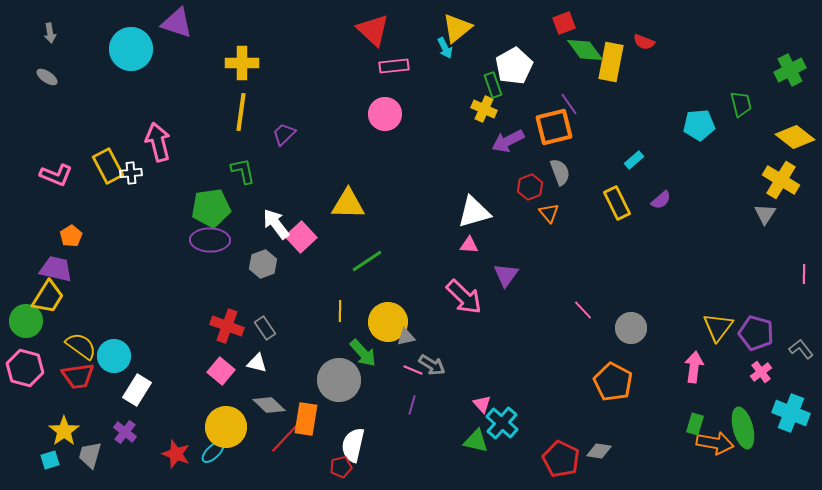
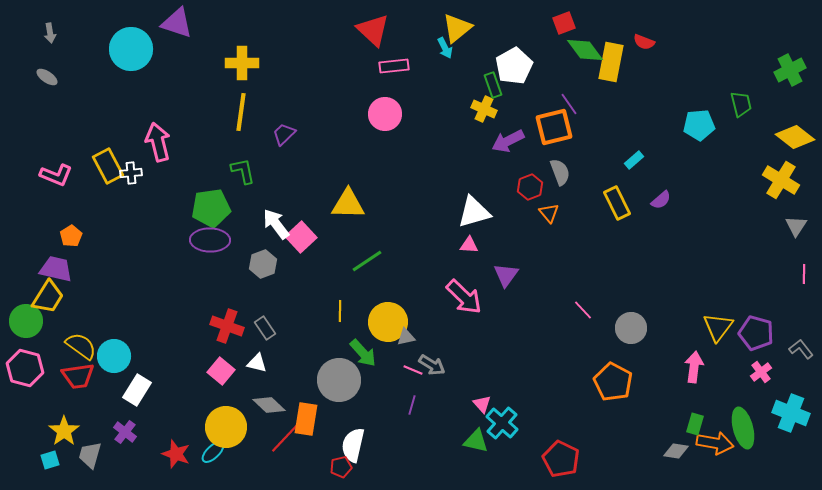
gray triangle at (765, 214): moved 31 px right, 12 px down
gray diamond at (599, 451): moved 77 px right
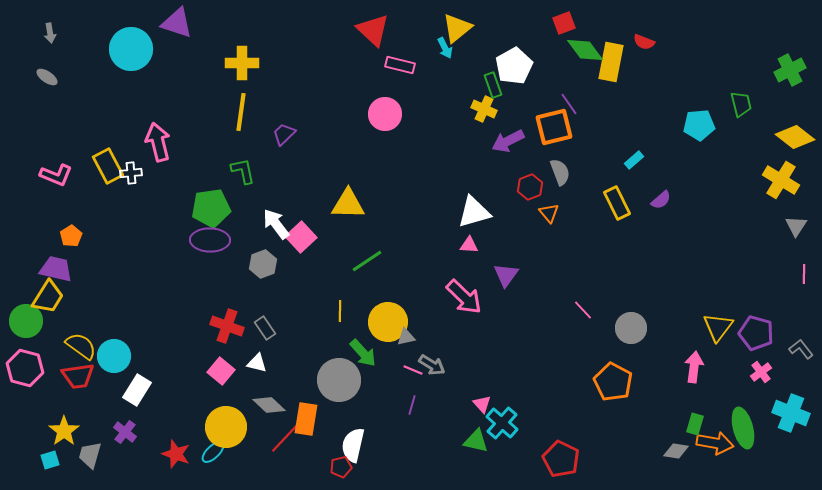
pink rectangle at (394, 66): moved 6 px right, 1 px up; rotated 20 degrees clockwise
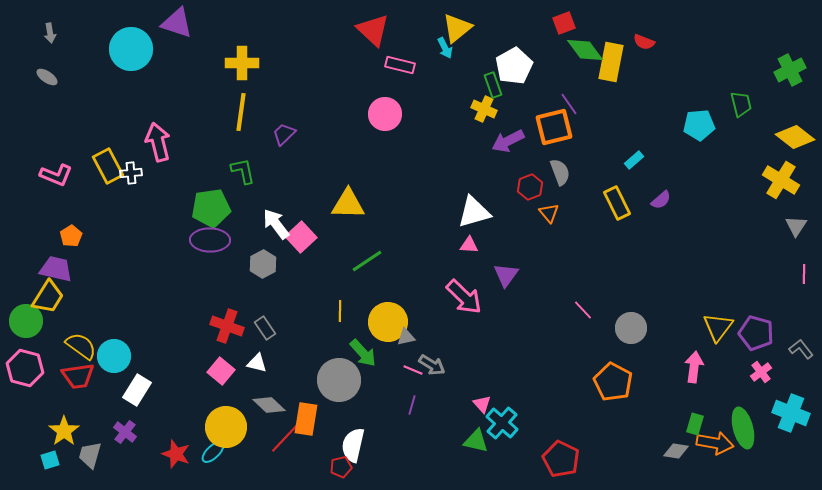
gray hexagon at (263, 264): rotated 8 degrees counterclockwise
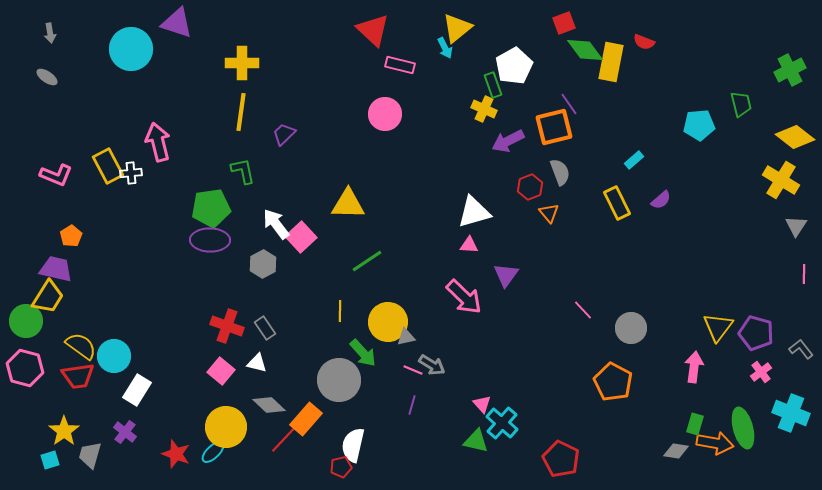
orange rectangle at (306, 419): rotated 32 degrees clockwise
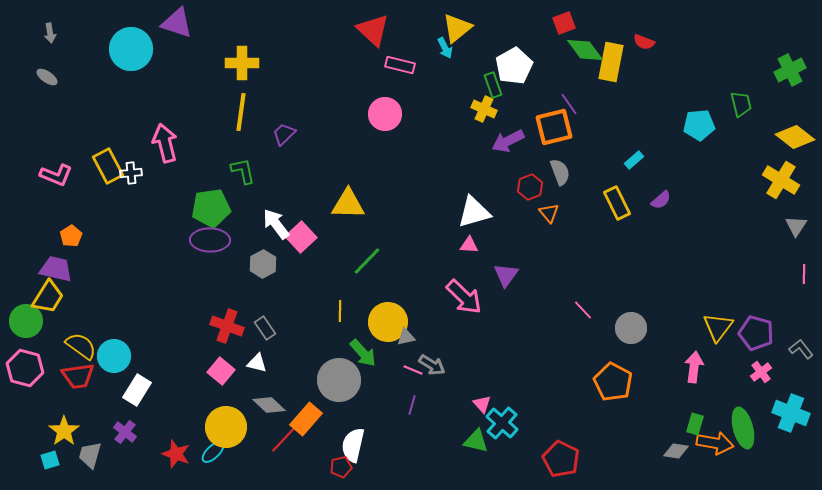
pink arrow at (158, 142): moved 7 px right, 1 px down
green line at (367, 261): rotated 12 degrees counterclockwise
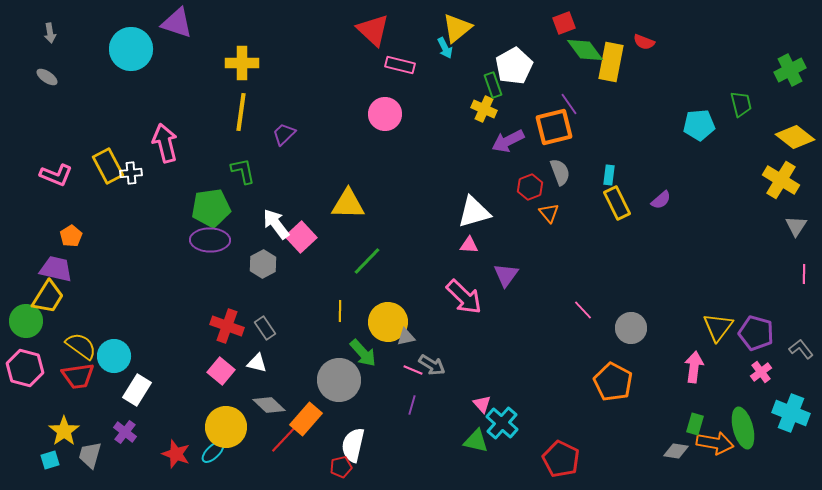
cyan rectangle at (634, 160): moved 25 px left, 15 px down; rotated 42 degrees counterclockwise
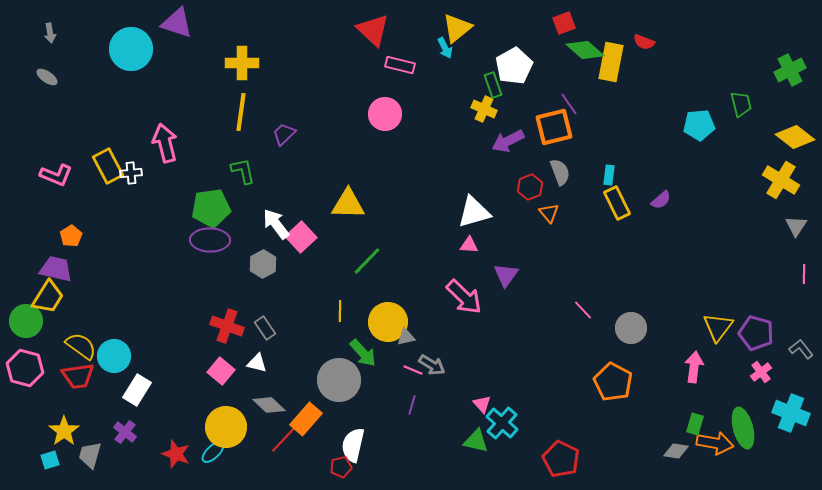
green diamond at (585, 50): rotated 12 degrees counterclockwise
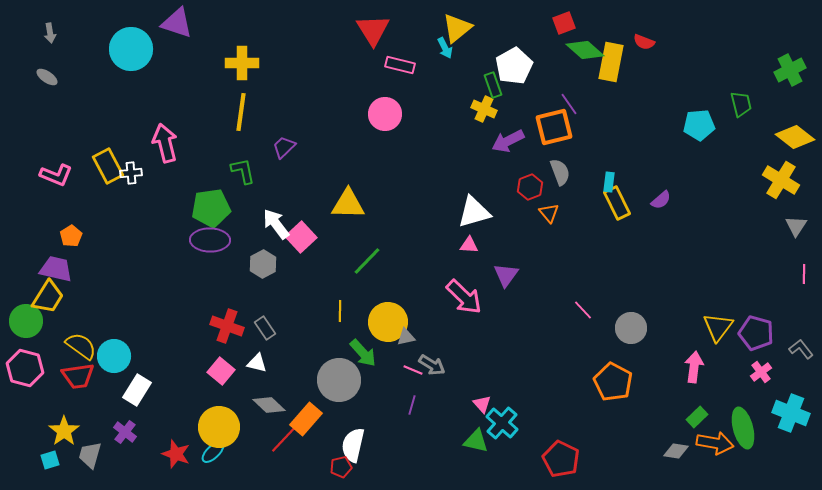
red triangle at (373, 30): rotated 15 degrees clockwise
purple trapezoid at (284, 134): moved 13 px down
cyan rectangle at (609, 175): moved 7 px down
green rectangle at (695, 424): moved 2 px right, 7 px up; rotated 30 degrees clockwise
yellow circle at (226, 427): moved 7 px left
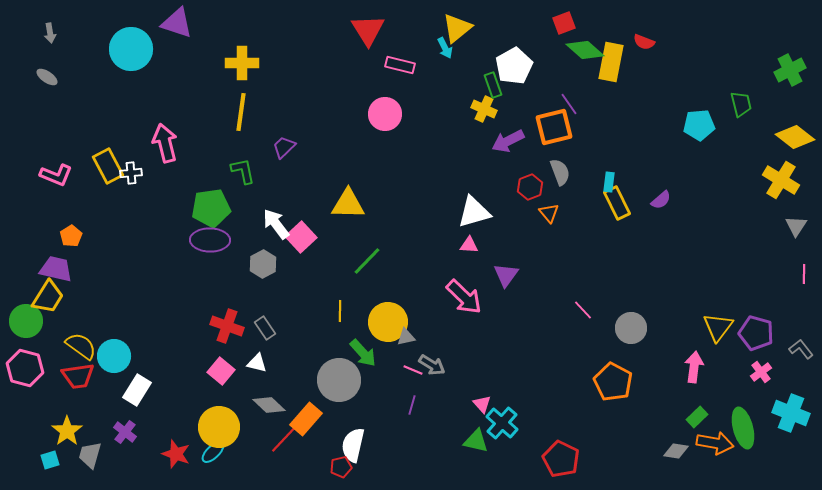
red triangle at (373, 30): moved 5 px left
yellow star at (64, 431): moved 3 px right
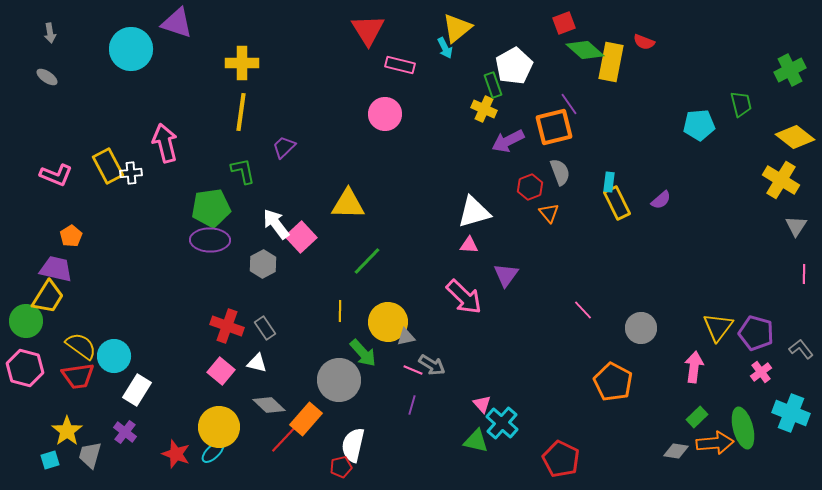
gray circle at (631, 328): moved 10 px right
orange arrow at (715, 443): rotated 15 degrees counterclockwise
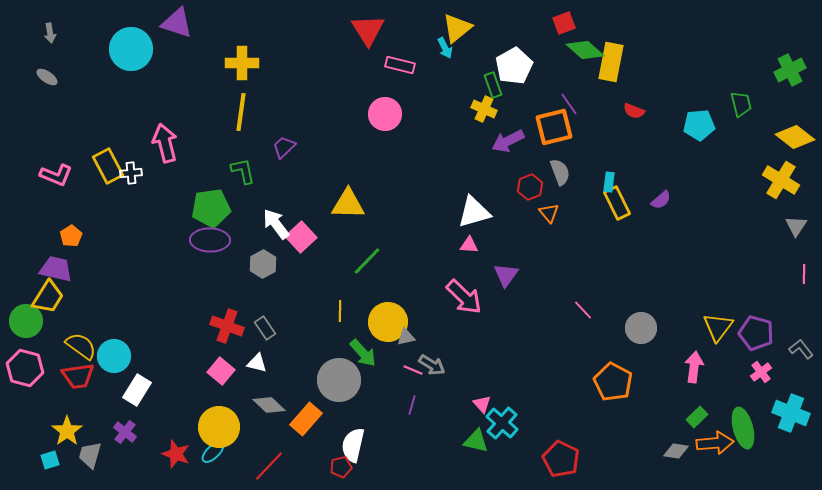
red semicircle at (644, 42): moved 10 px left, 69 px down
red line at (285, 438): moved 16 px left, 28 px down
